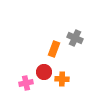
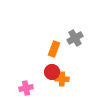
gray cross: rotated 35 degrees clockwise
red circle: moved 8 px right
pink cross: moved 5 px down
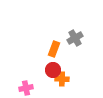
red circle: moved 1 px right, 2 px up
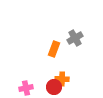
red circle: moved 1 px right, 17 px down
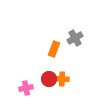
red circle: moved 5 px left, 8 px up
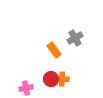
orange rectangle: moved 1 px down; rotated 56 degrees counterclockwise
red circle: moved 2 px right
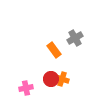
orange cross: rotated 16 degrees clockwise
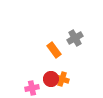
pink cross: moved 6 px right
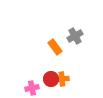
gray cross: moved 2 px up
orange rectangle: moved 1 px right, 3 px up
orange cross: rotated 24 degrees counterclockwise
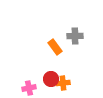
gray cross: rotated 28 degrees clockwise
orange cross: moved 1 px right, 4 px down
pink cross: moved 3 px left
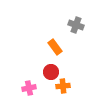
gray cross: moved 1 px right, 11 px up; rotated 21 degrees clockwise
red circle: moved 7 px up
orange cross: moved 3 px down
